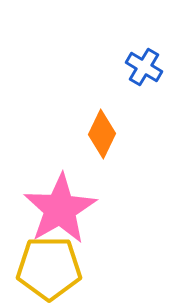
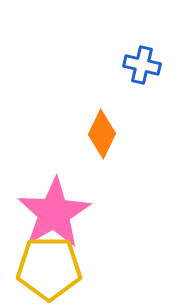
blue cross: moved 2 px left, 2 px up; rotated 18 degrees counterclockwise
pink star: moved 6 px left, 4 px down
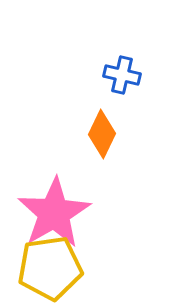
blue cross: moved 20 px left, 10 px down
yellow pentagon: moved 1 px right; rotated 8 degrees counterclockwise
